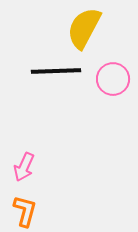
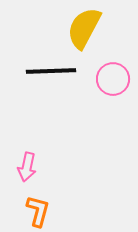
black line: moved 5 px left
pink arrow: moved 3 px right; rotated 12 degrees counterclockwise
orange L-shape: moved 13 px right
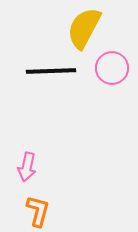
pink circle: moved 1 px left, 11 px up
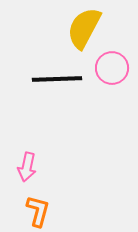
black line: moved 6 px right, 8 px down
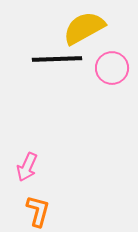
yellow semicircle: rotated 33 degrees clockwise
black line: moved 20 px up
pink arrow: rotated 12 degrees clockwise
